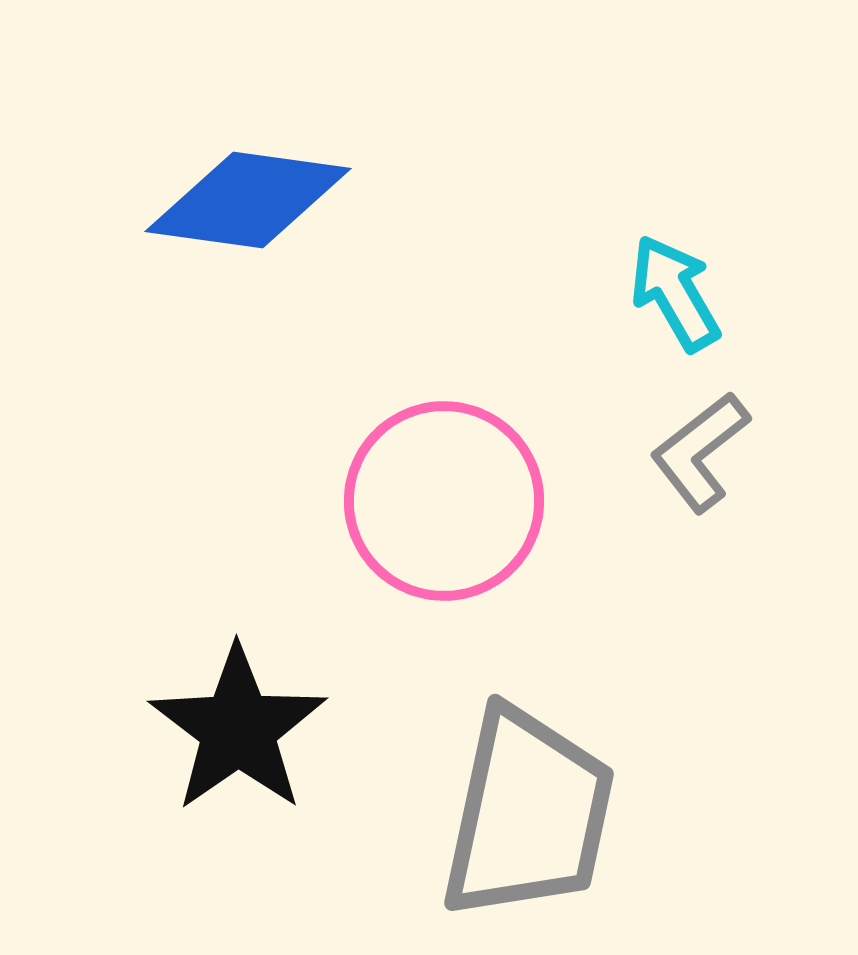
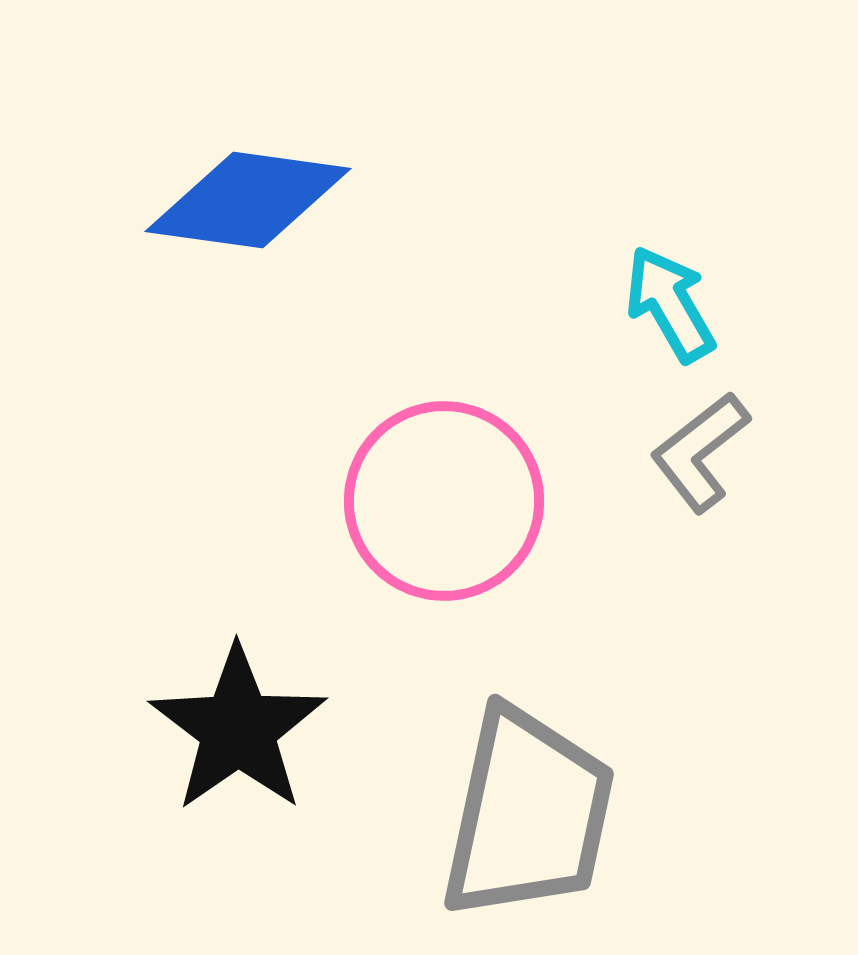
cyan arrow: moved 5 px left, 11 px down
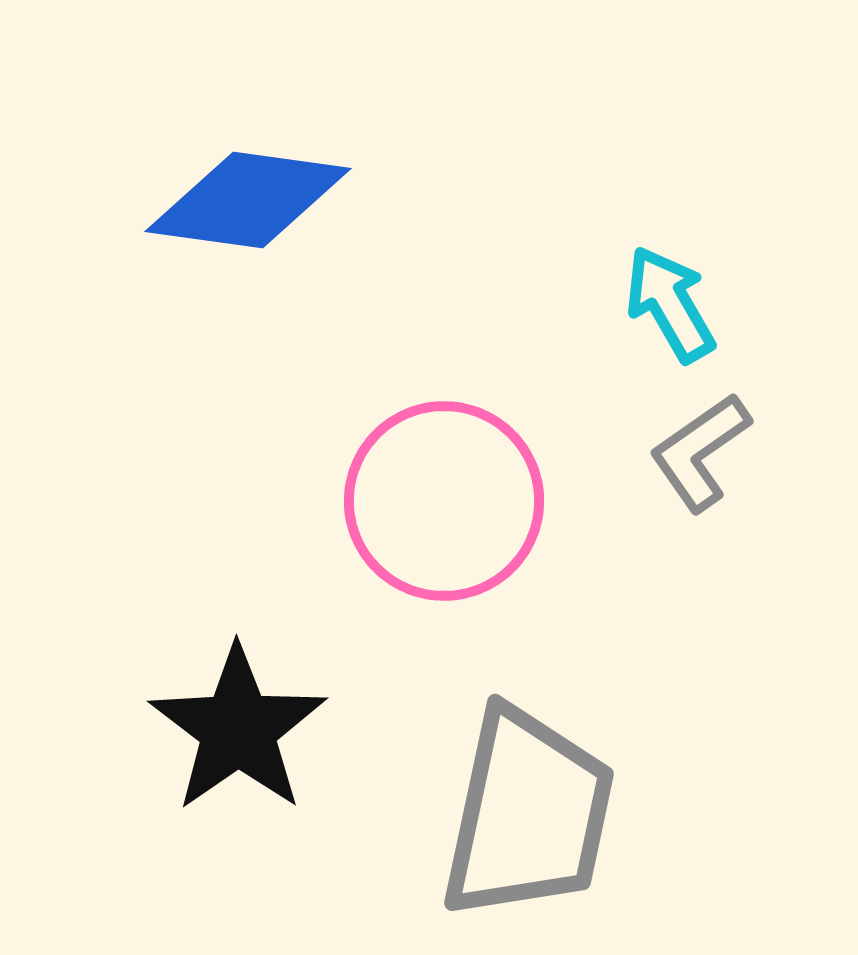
gray L-shape: rotated 3 degrees clockwise
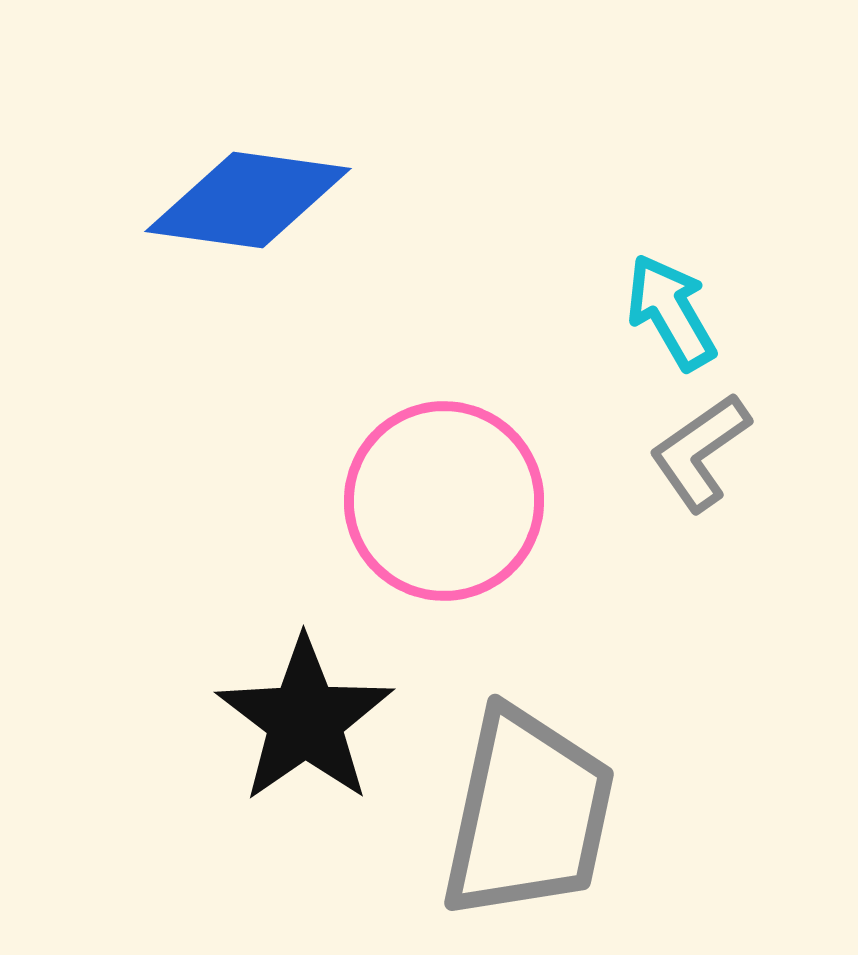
cyan arrow: moved 1 px right, 8 px down
black star: moved 67 px right, 9 px up
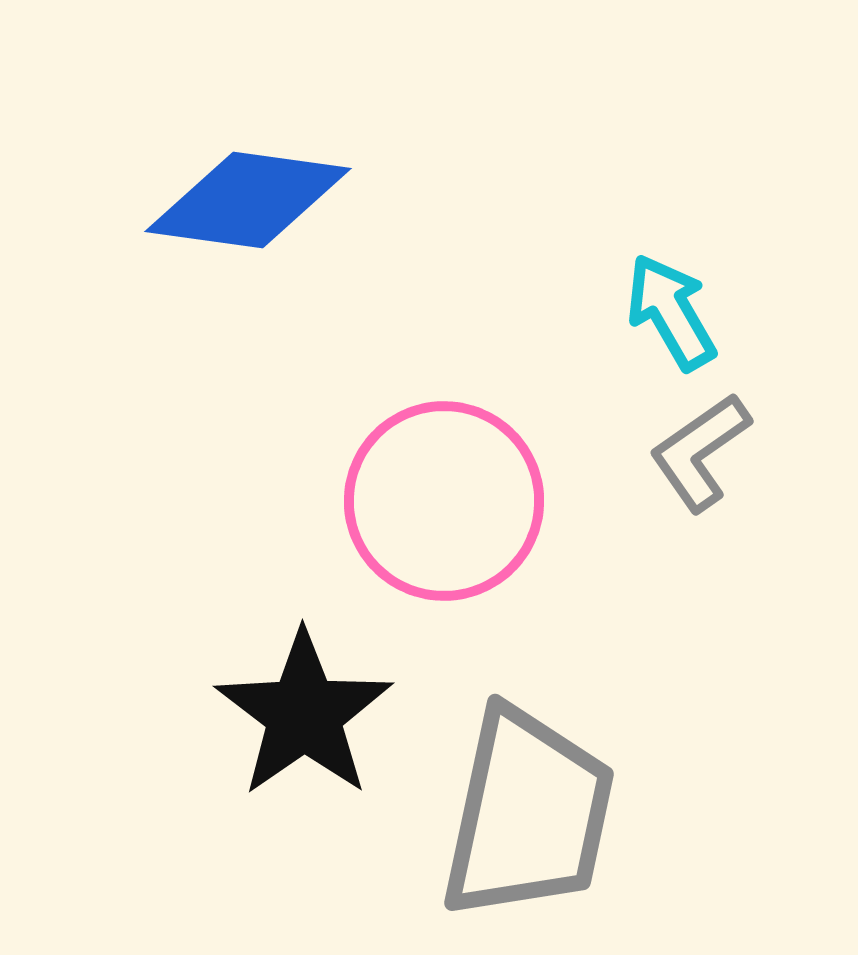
black star: moved 1 px left, 6 px up
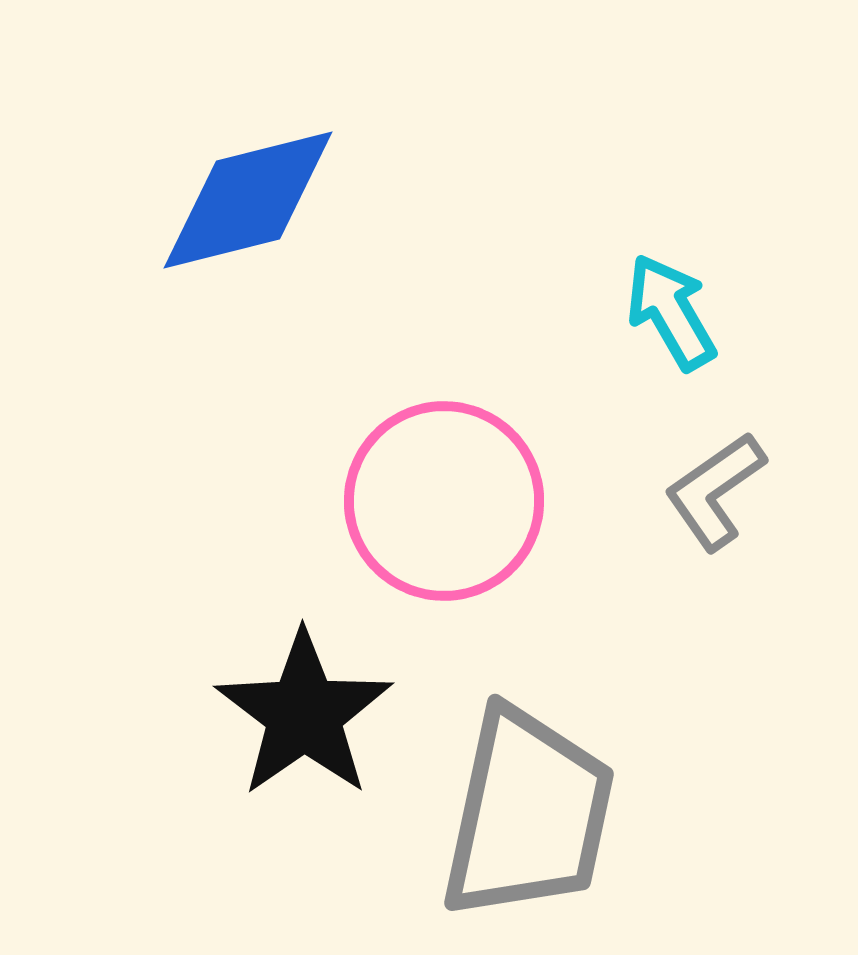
blue diamond: rotated 22 degrees counterclockwise
gray L-shape: moved 15 px right, 39 px down
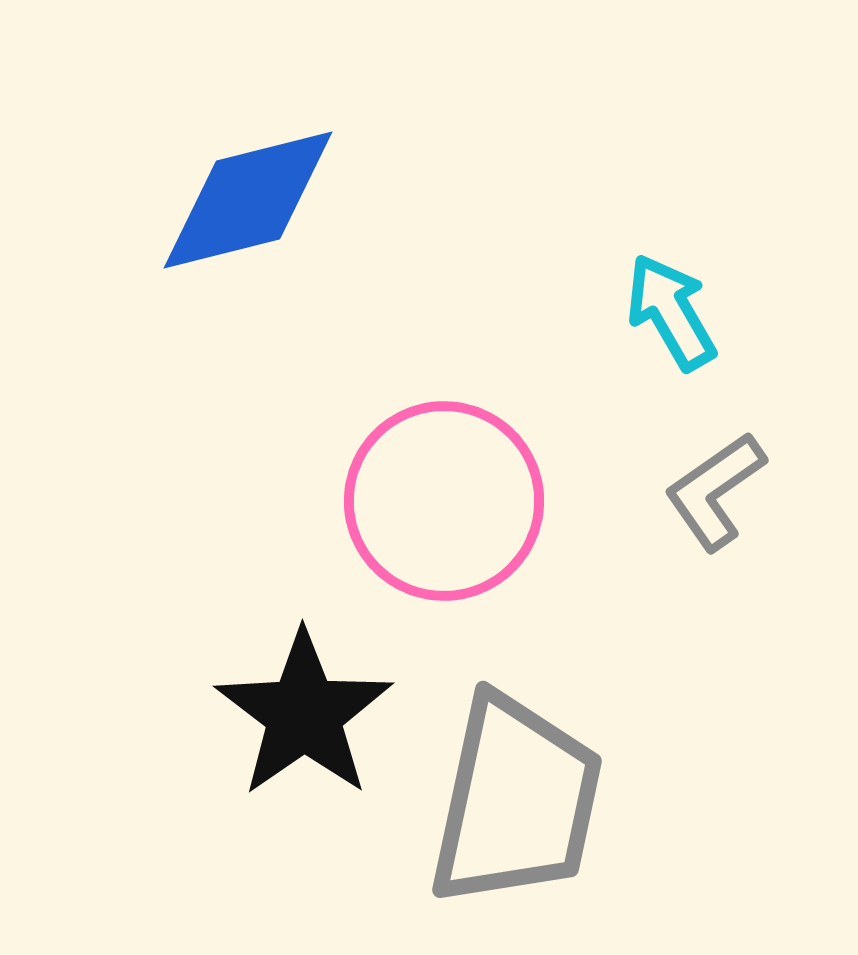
gray trapezoid: moved 12 px left, 13 px up
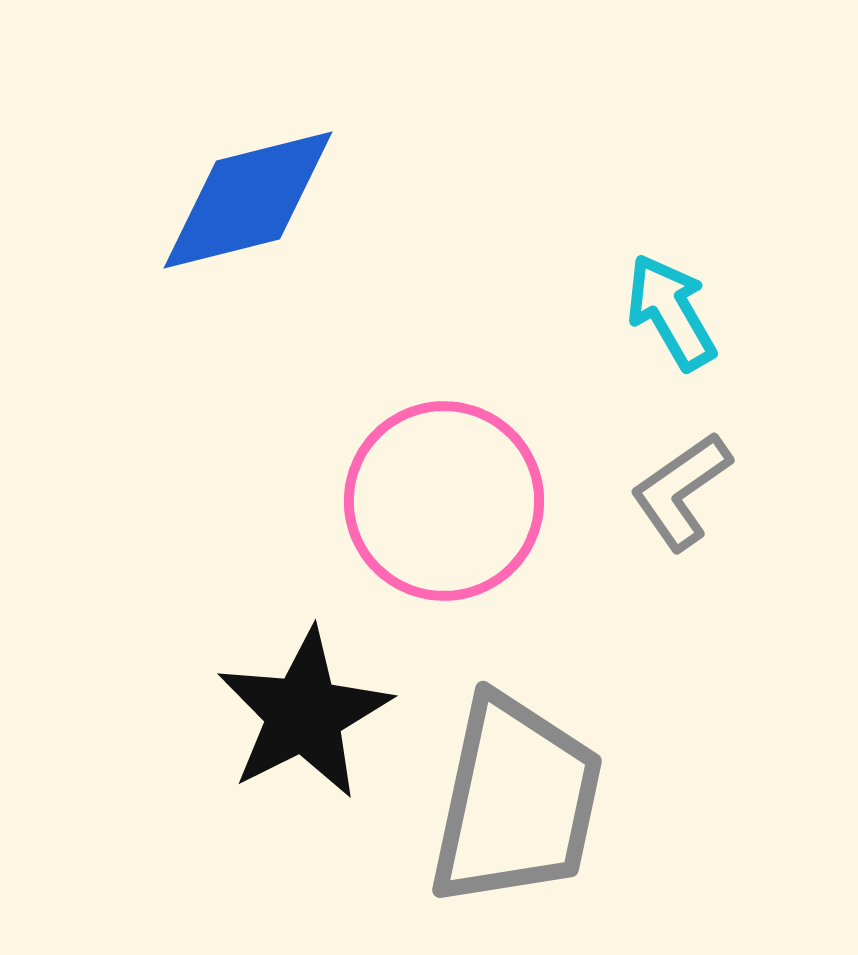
gray L-shape: moved 34 px left
black star: rotated 8 degrees clockwise
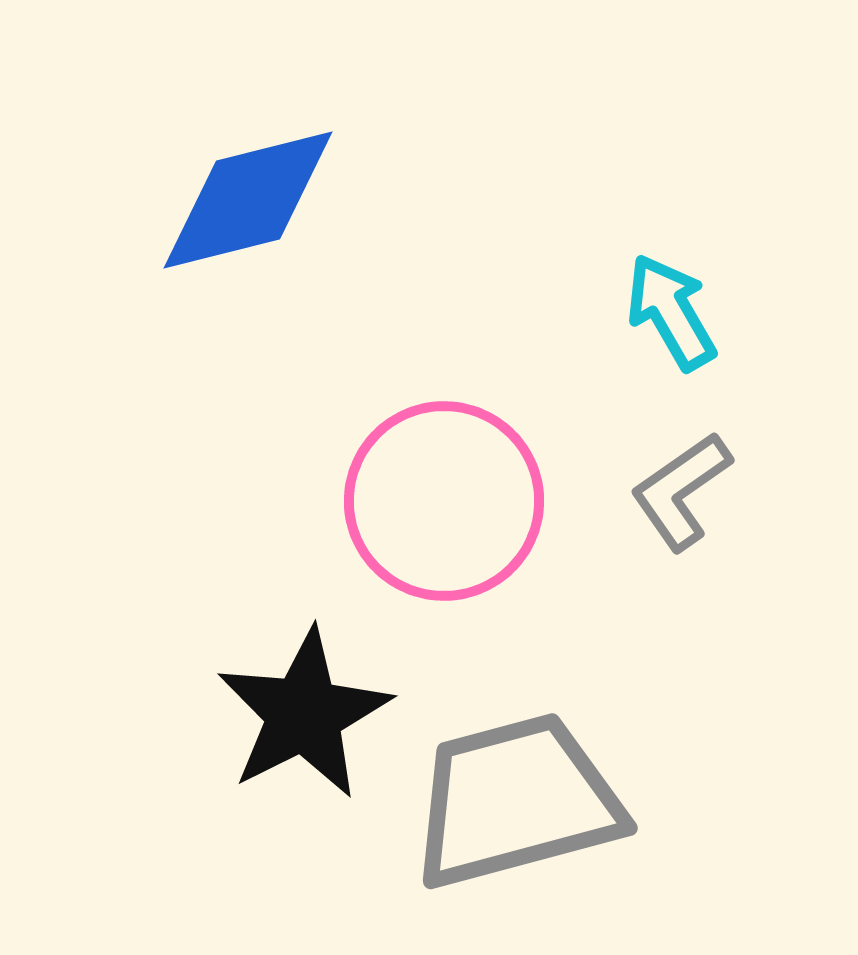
gray trapezoid: rotated 117 degrees counterclockwise
